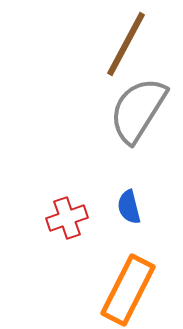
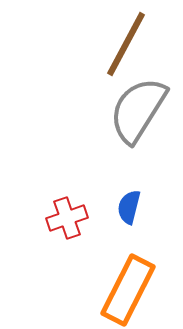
blue semicircle: rotated 28 degrees clockwise
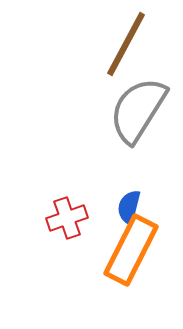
orange rectangle: moved 3 px right, 40 px up
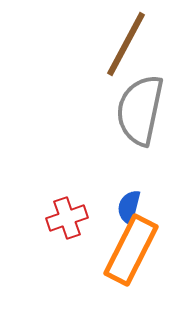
gray semicircle: moved 2 px right; rotated 20 degrees counterclockwise
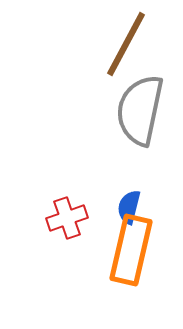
orange rectangle: rotated 14 degrees counterclockwise
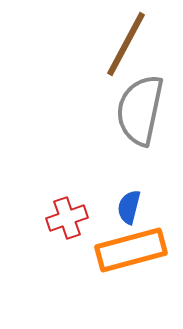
orange rectangle: rotated 62 degrees clockwise
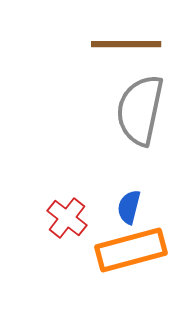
brown line: rotated 62 degrees clockwise
red cross: rotated 33 degrees counterclockwise
